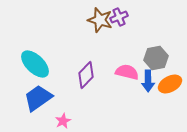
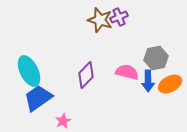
cyan ellipse: moved 6 px left, 7 px down; rotated 20 degrees clockwise
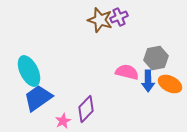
purple diamond: moved 34 px down
orange ellipse: rotated 55 degrees clockwise
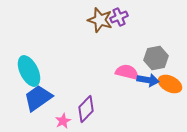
blue arrow: moved 1 px up; rotated 80 degrees counterclockwise
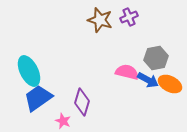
purple cross: moved 10 px right
blue arrow: rotated 20 degrees clockwise
purple diamond: moved 4 px left, 7 px up; rotated 28 degrees counterclockwise
pink star: rotated 21 degrees counterclockwise
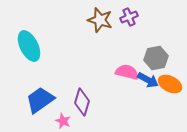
cyan ellipse: moved 25 px up
blue trapezoid: moved 2 px right, 2 px down
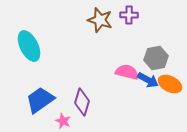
purple cross: moved 2 px up; rotated 24 degrees clockwise
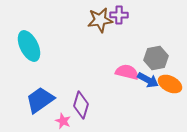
purple cross: moved 10 px left
brown star: rotated 25 degrees counterclockwise
purple diamond: moved 1 px left, 3 px down
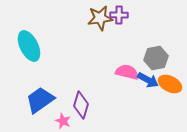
brown star: moved 2 px up
